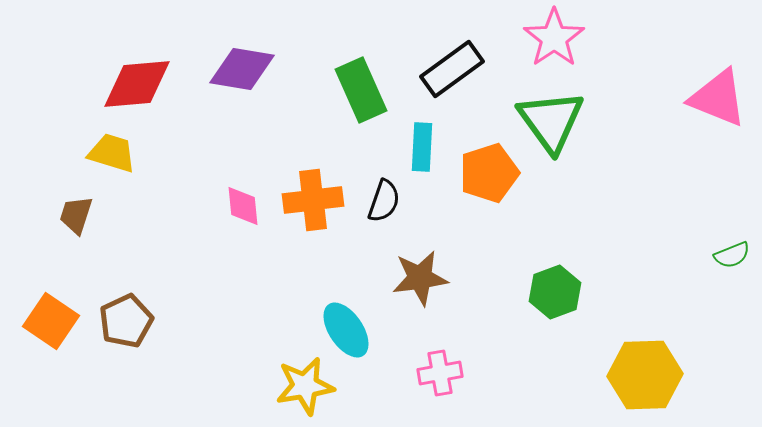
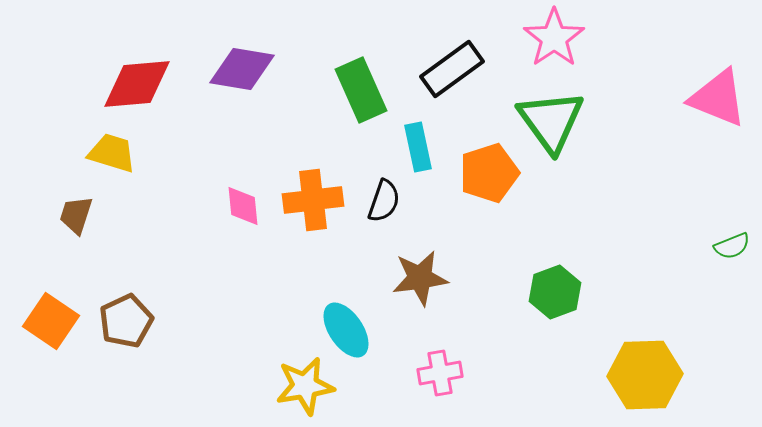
cyan rectangle: moved 4 px left; rotated 15 degrees counterclockwise
green semicircle: moved 9 px up
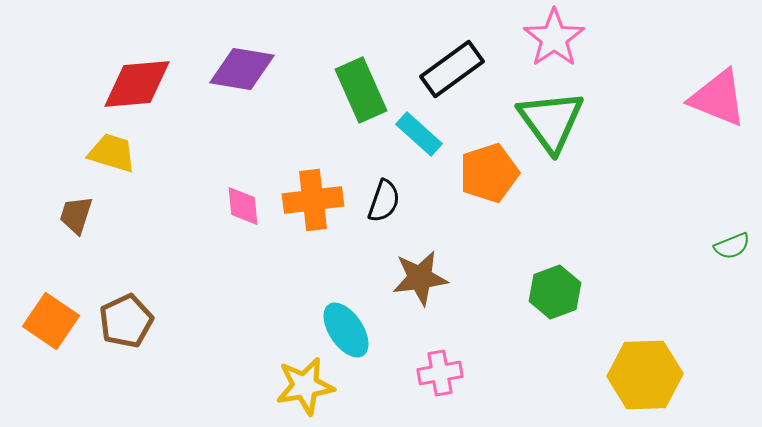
cyan rectangle: moved 1 px right, 13 px up; rotated 36 degrees counterclockwise
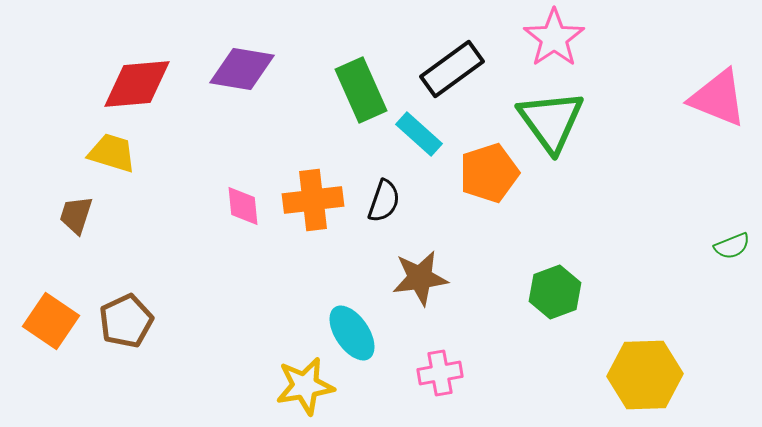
cyan ellipse: moved 6 px right, 3 px down
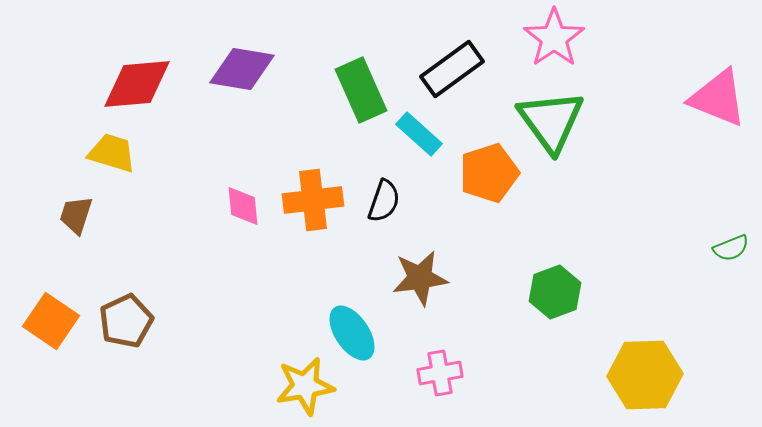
green semicircle: moved 1 px left, 2 px down
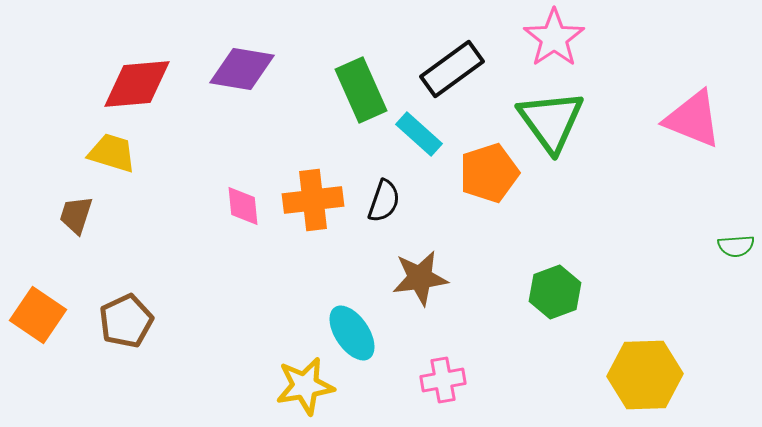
pink triangle: moved 25 px left, 21 px down
green semicircle: moved 5 px right, 2 px up; rotated 18 degrees clockwise
orange square: moved 13 px left, 6 px up
pink cross: moved 3 px right, 7 px down
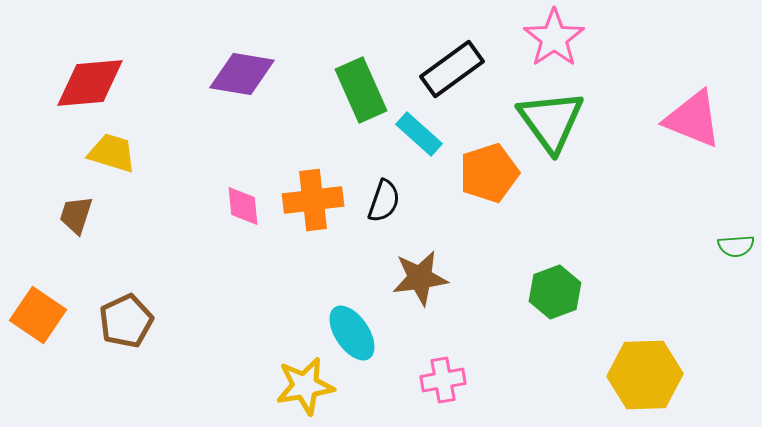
purple diamond: moved 5 px down
red diamond: moved 47 px left, 1 px up
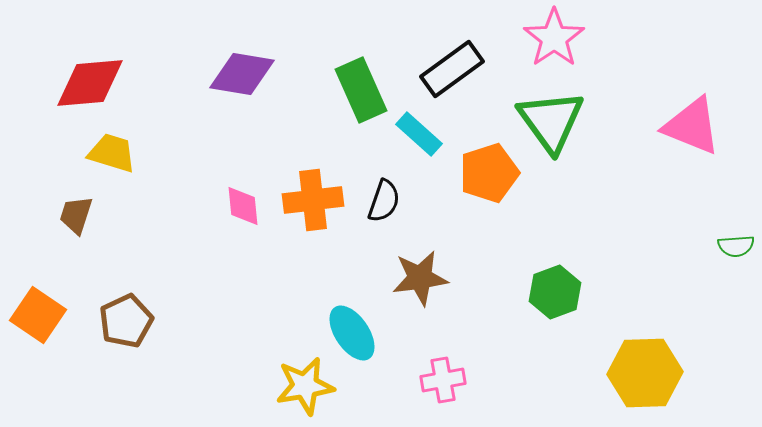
pink triangle: moved 1 px left, 7 px down
yellow hexagon: moved 2 px up
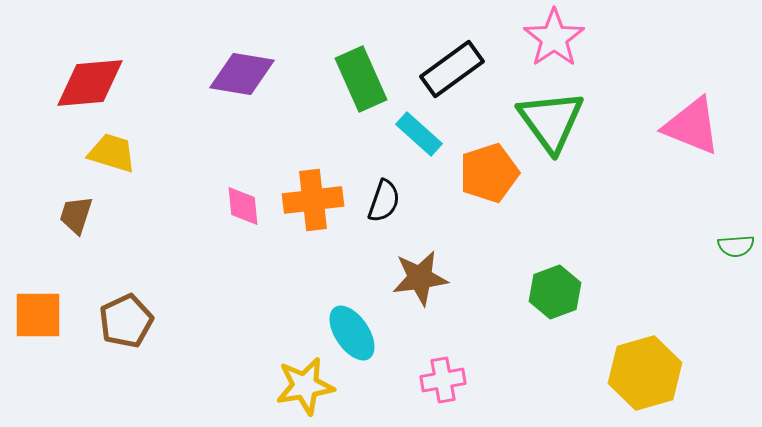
green rectangle: moved 11 px up
orange square: rotated 34 degrees counterclockwise
yellow hexagon: rotated 14 degrees counterclockwise
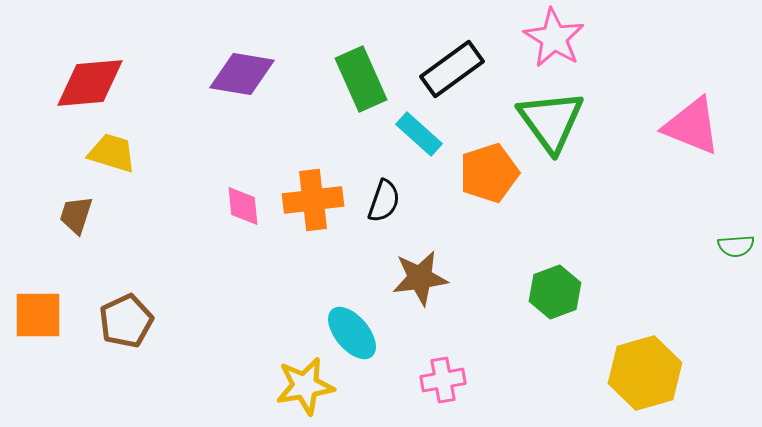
pink star: rotated 6 degrees counterclockwise
cyan ellipse: rotated 6 degrees counterclockwise
